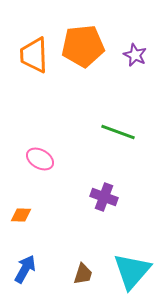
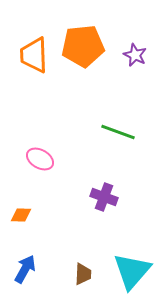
brown trapezoid: rotated 15 degrees counterclockwise
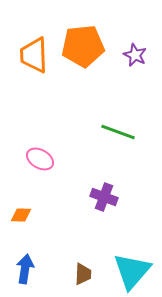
blue arrow: rotated 20 degrees counterclockwise
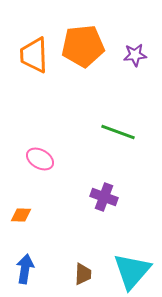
purple star: rotated 30 degrees counterclockwise
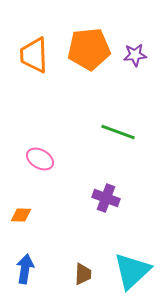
orange pentagon: moved 6 px right, 3 px down
purple cross: moved 2 px right, 1 px down
cyan triangle: rotated 6 degrees clockwise
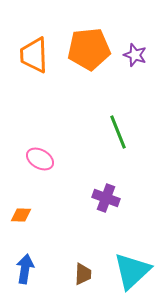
purple star: rotated 25 degrees clockwise
green line: rotated 48 degrees clockwise
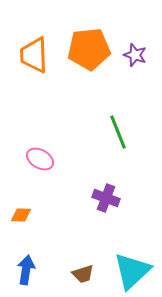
blue arrow: moved 1 px right, 1 px down
brown trapezoid: rotated 70 degrees clockwise
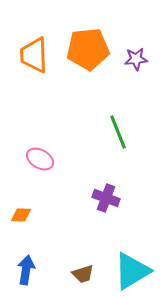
orange pentagon: moved 1 px left
purple star: moved 1 px right, 4 px down; rotated 25 degrees counterclockwise
cyan triangle: rotated 12 degrees clockwise
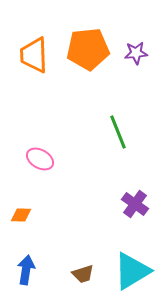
purple star: moved 6 px up
purple cross: moved 29 px right, 6 px down; rotated 16 degrees clockwise
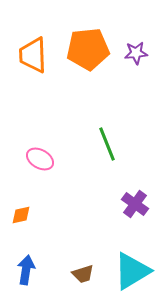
orange trapezoid: moved 1 px left
green line: moved 11 px left, 12 px down
orange diamond: rotated 15 degrees counterclockwise
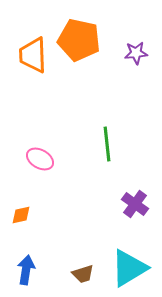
orange pentagon: moved 9 px left, 9 px up; rotated 18 degrees clockwise
green line: rotated 16 degrees clockwise
cyan triangle: moved 3 px left, 3 px up
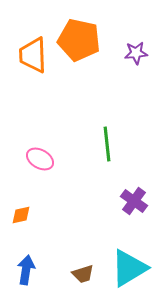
purple cross: moved 1 px left, 3 px up
